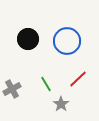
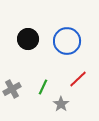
green line: moved 3 px left, 3 px down; rotated 56 degrees clockwise
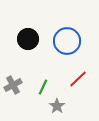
gray cross: moved 1 px right, 4 px up
gray star: moved 4 px left, 2 px down
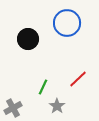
blue circle: moved 18 px up
gray cross: moved 23 px down
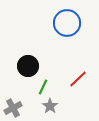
black circle: moved 27 px down
gray star: moved 7 px left
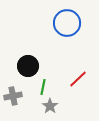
green line: rotated 14 degrees counterclockwise
gray cross: moved 12 px up; rotated 18 degrees clockwise
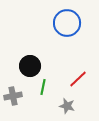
black circle: moved 2 px right
gray star: moved 17 px right; rotated 21 degrees counterclockwise
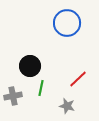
green line: moved 2 px left, 1 px down
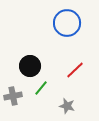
red line: moved 3 px left, 9 px up
green line: rotated 28 degrees clockwise
